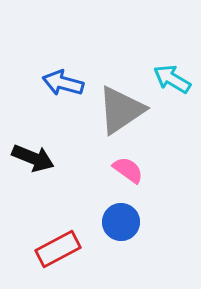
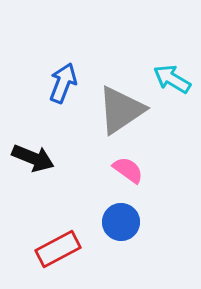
blue arrow: rotated 96 degrees clockwise
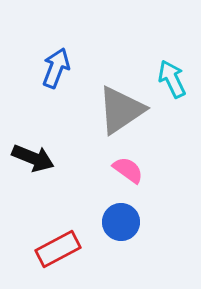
cyan arrow: rotated 33 degrees clockwise
blue arrow: moved 7 px left, 15 px up
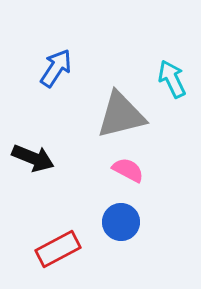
blue arrow: rotated 12 degrees clockwise
gray triangle: moved 5 px down; rotated 20 degrees clockwise
pink semicircle: rotated 8 degrees counterclockwise
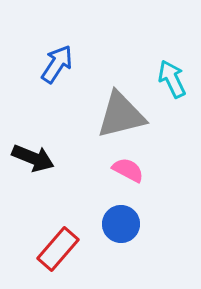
blue arrow: moved 1 px right, 4 px up
blue circle: moved 2 px down
red rectangle: rotated 21 degrees counterclockwise
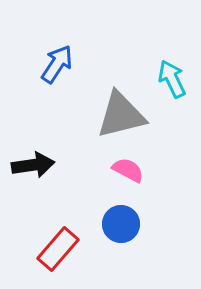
black arrow: moved 7 px down; rotated 30 degrees counterclockwise
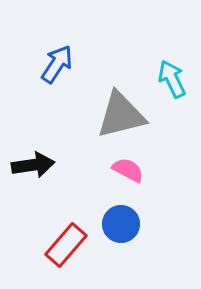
red rectangle: moved 8 px right, 4 px up
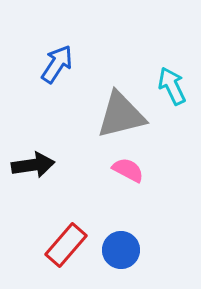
cyan arrow: moved 7 px down
blue circle: moved 26 px down
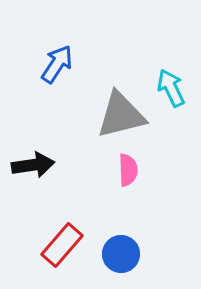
cyan arrow: moved 1 px left, 2 px down
pink semicircle: rotated 60 degrees clockwise
red rectangle: moved 4 px left
blue circle: moved 4 px down
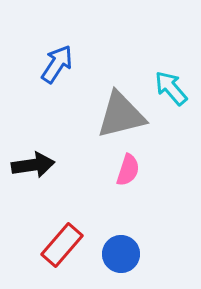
cyan arrow: rotated 15 degrees counterclockwise
pink semicircle: rotated 20 degrees clockwise
